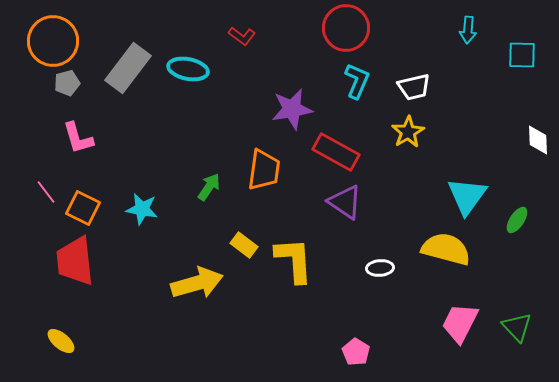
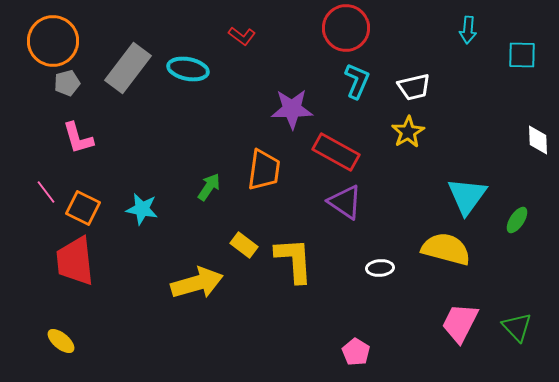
purple star: rotated 9 degrees clockwise
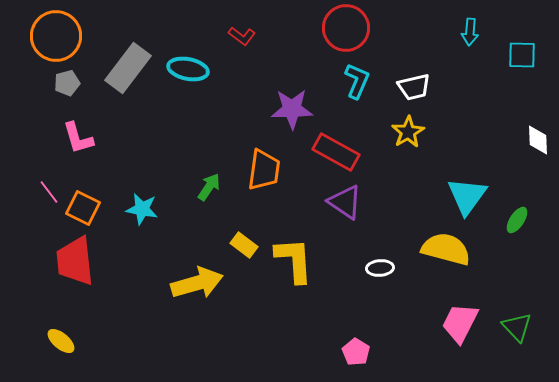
cyan arrow: moved 2 px right, 2 px down
orange circle: moved 3 px right, 5 px up
pink line: moved 3 px right
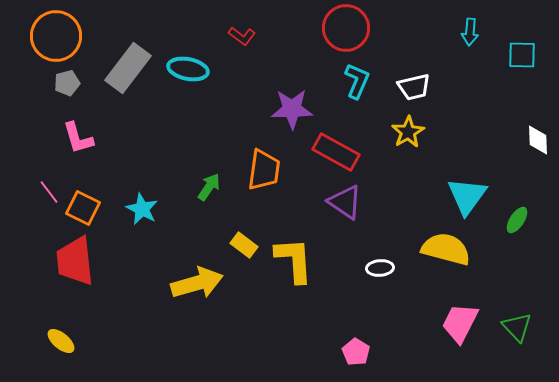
cyan star: rotated 16 degrees clockwise
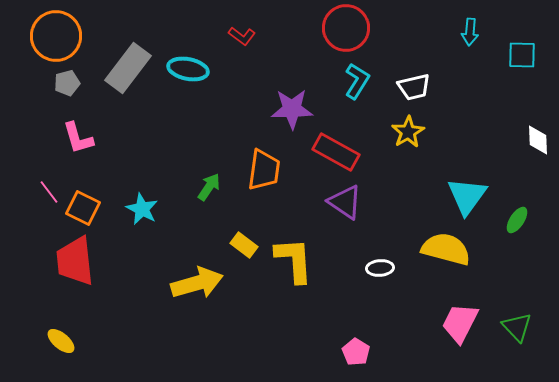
cyan L-shape: rotated 9 degrees clockwise
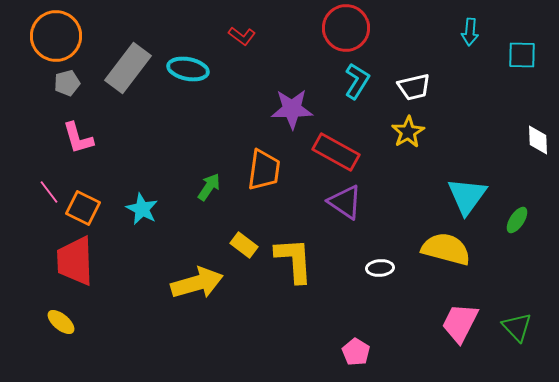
red trapezoid: rotated 4 degrees clockwise
yellow ellipse: moved 19 px up
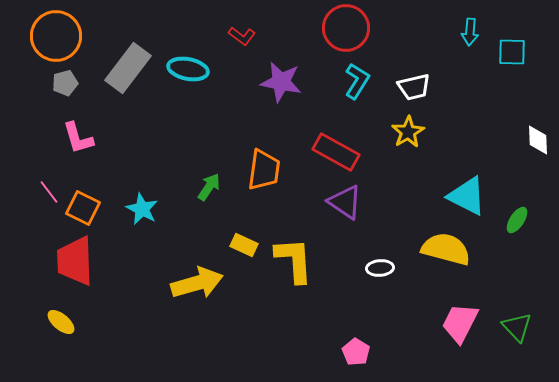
cyan square: moved 10 px left, 3 px up
gray pentagon: moved 2 px left
purple star: moved 11 px left, 27 px up; rotated 12 degrees clockwise
cyan triangle: rotated 39 degrees counterclockwise
yellow rectangle: rotated 12 degrees counterclockwise
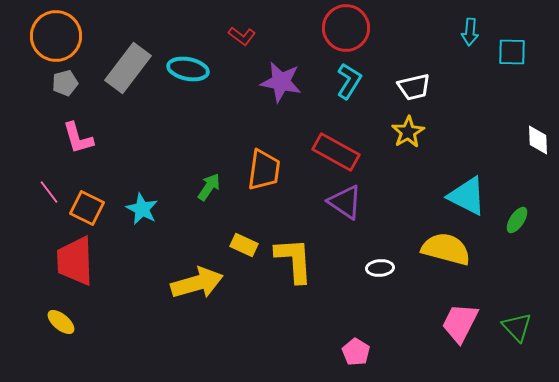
cyan L-shape: moved 8 px left
orange square: moved 4 px right
